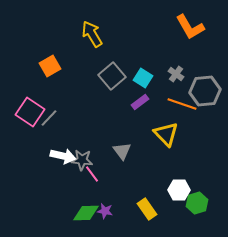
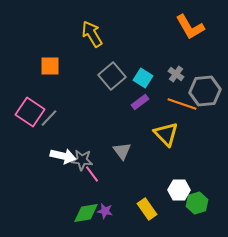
orange square: rotated 30 degrees clockwise
green diamond: rotated 8 degrees counterclockwise
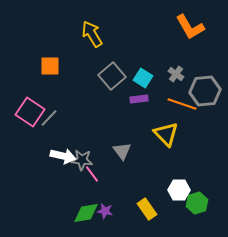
purple rectangle: moved 1 px left, 3 px up; rotated 30 degrees clockwise
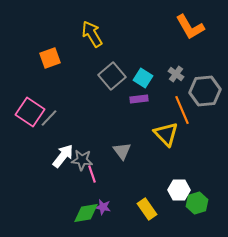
orange square: moved 8 px up; rotated 20 degrees counterclockwise
orange line: moved 6 px down; rotated 48 degrees clockwise
white arrow: rotated 65 degrees counterclockwise
pink line: rotated 18 degrees clockwise
purple star: moved 2 px left, 4 px up
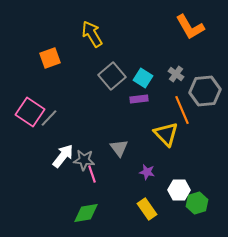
gray triangle: moved 3 px left, 3 px up
gray star: moved 2 px right
purple star: moved 44 px right, 35 px up
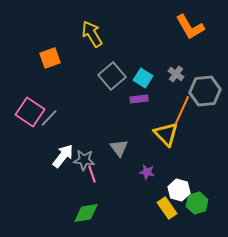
orange line: rotated 48 degrees clockwise
white hexagon: rotated 15 degrees clockwise
yellow rectangle: moved 20 px right, 1 px up
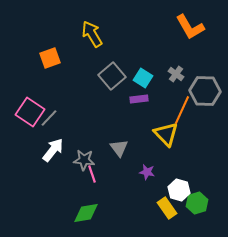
gray hexagon: rotated 8 degrees clockwise
white arrow: moved 10 px left, 6 px up
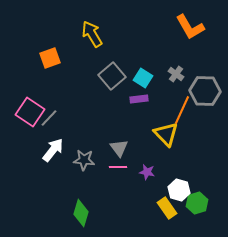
pink line: moved 26 px right, 7 px up; rotated 72 degrees counterclockwise
green diamond: moved 5 px left; rotated 64 degrees counterclockwise
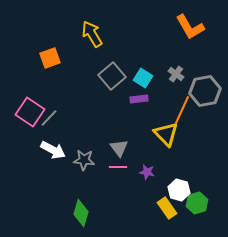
gray hexagon: rotated 12 degrees counterclockwise
white arrow: rotated 80 degrees clockwise
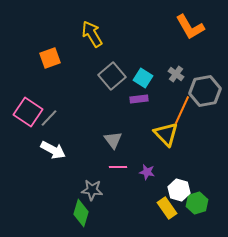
pink square: moved 2 px left
gray triangle: moved 6 px left, 8 px up
gray star: moved 8 px right, 30 px down
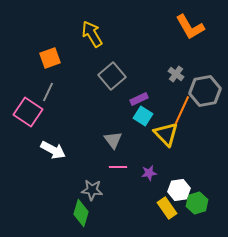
cyan square: moved 38 px down
purple rectangle: rotated 18 degrees counterclockwise
gray line: moved 1 px left, 26 px up; rotated 18 degrees counterclockwise
purple star: moved 2 px right, 1 px down; rotated 21 degrees counterclockwise
white hexagon: rotated 25 degrees counterclockwise
